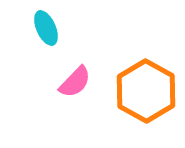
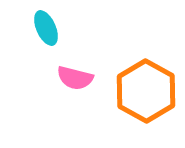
pink semicircle: moved 4 px up; rotated 60 degrees clockwise
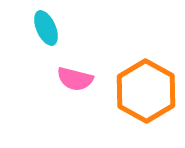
pink semicircle: moved 1 px down
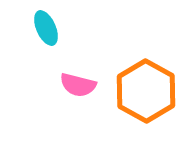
pink semicircle: moved 3 px right, 6 px down
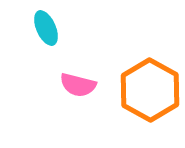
orange hexagon: moved 4 px right, 1 px up
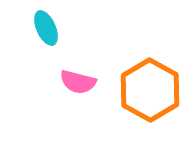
pink semicircle: moved 3 px up
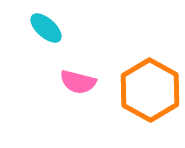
cyan ellipse: rotated 24 degrees counterclockwise
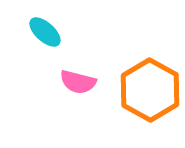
cyan ellipse: moved 1 px left, 4 px down
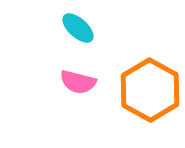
cyan ellipse: moved 33 px right, 4 px up
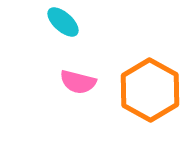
cyan ellipse: moved 15 px left, 6 px up
